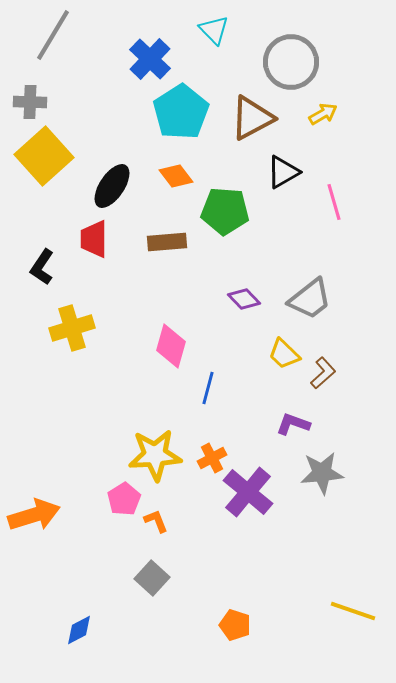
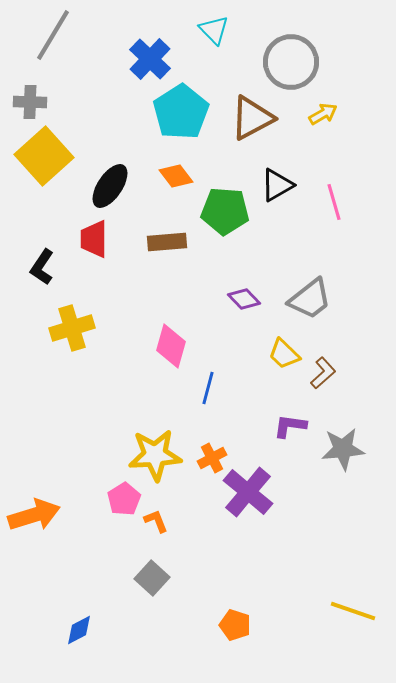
black triangle: moved 6 px left, 13 px down
black ellipse: moved 2 px left
purple L-shape: moved 3 px left, 2 px down; rotated 12 degrees counterclockwise
gray star: moved 21 px right, 24 px up
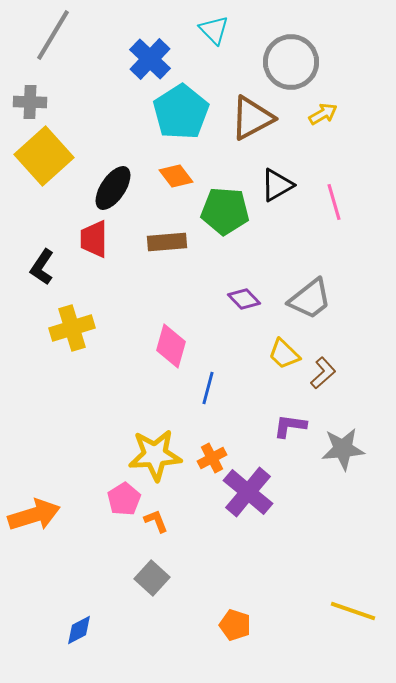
black ellipse: moved 3 px right, 2 px down
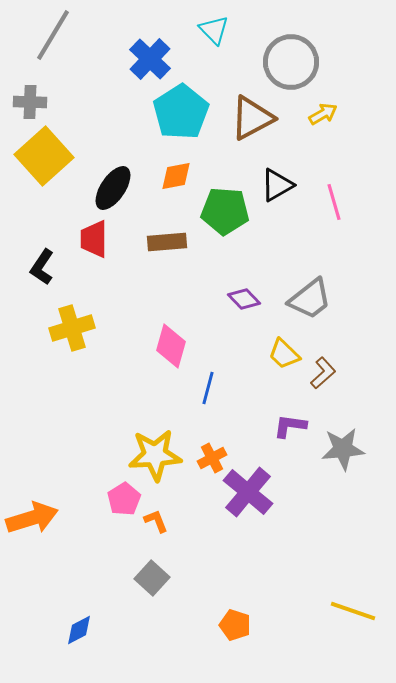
orange diamond: rotated 64 degrees counterclockwise
orange arrow: moved 2 px left, 3 px down
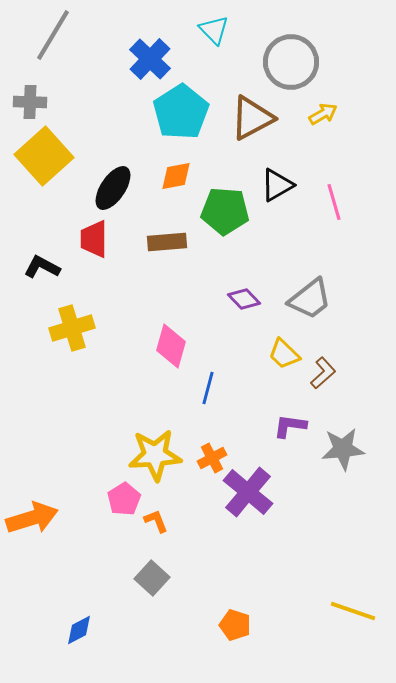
black L-shape: rotated 84 degrees clockwise
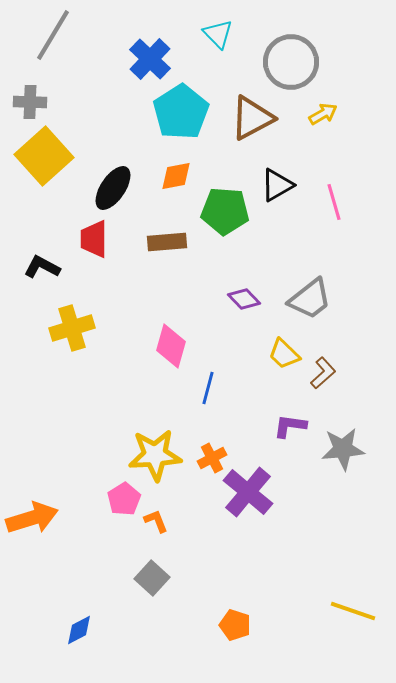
cyan triangle: moved 4 px right, 4 px down
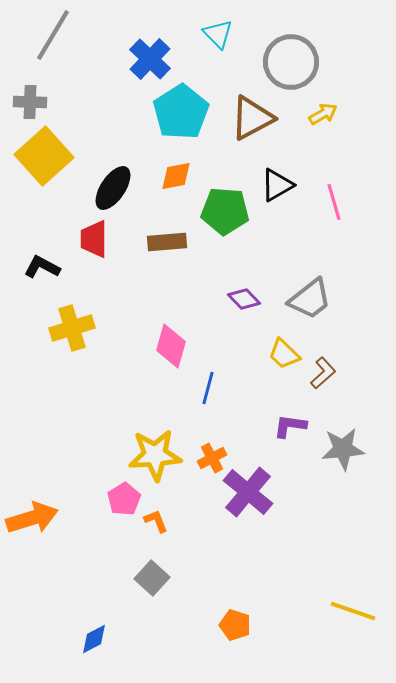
blue diamond: moved 15 px right, 9 px down
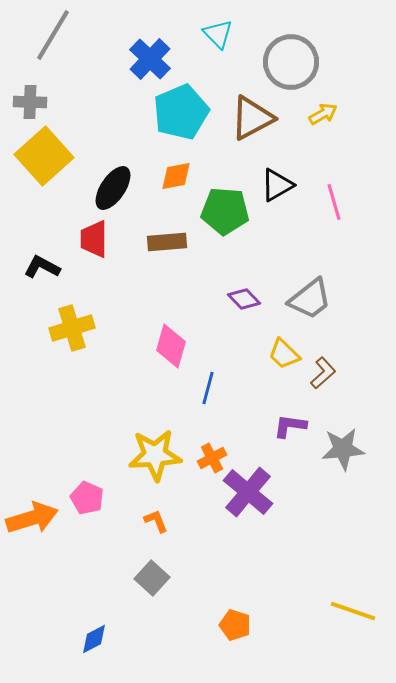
cyan pentagon: rotated 10 degrees clockwise
pink pentagon: moved 37 px left, 1 px up; rotated 16 degrees counterclockwise
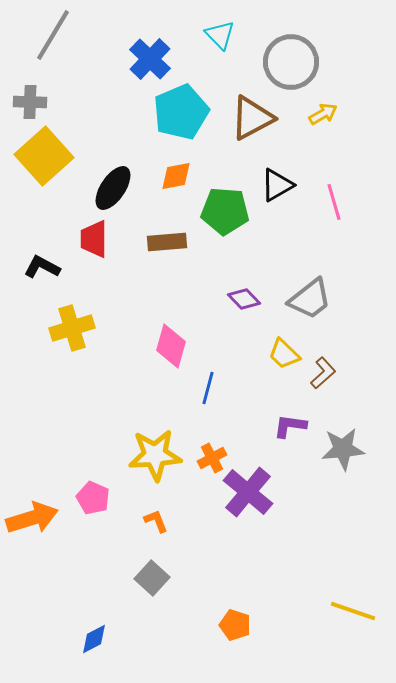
cyan triangle: moved 2 px right, 1 px down
pink pentagon: moved 6 px right
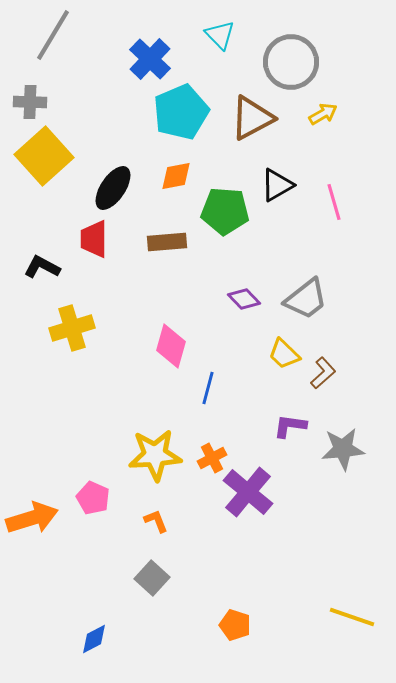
gray trapezoid: moved 4 px left
yellow line: moved 1 px left, 6 px down
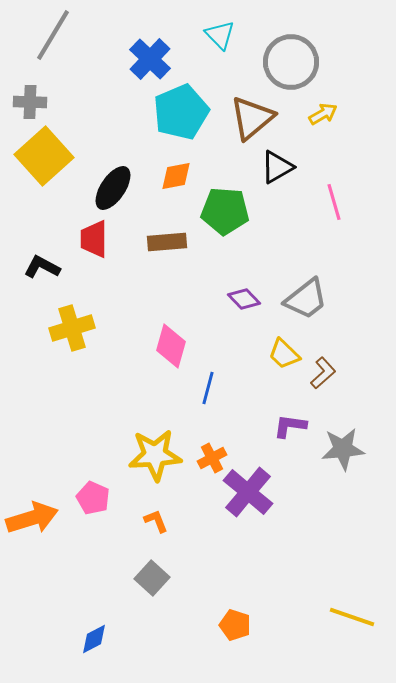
brown triangle: rotated 12 degrees counterclockwise
black triangle: moved 18 px up
